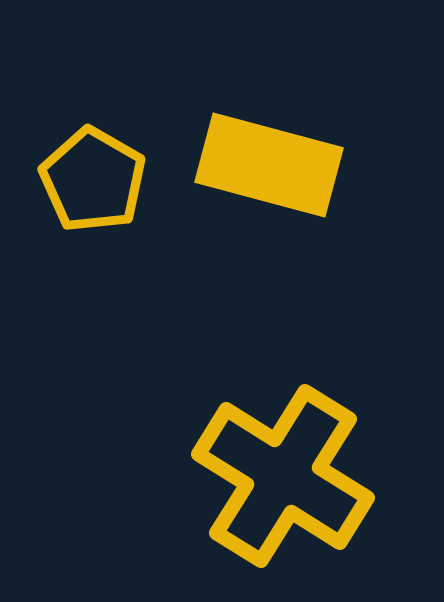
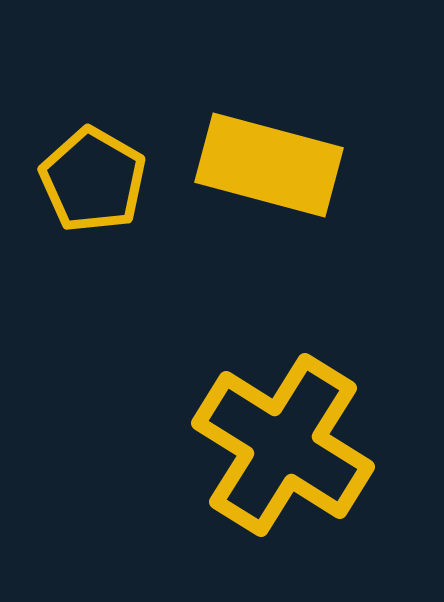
yellow cross: moved 31 px up
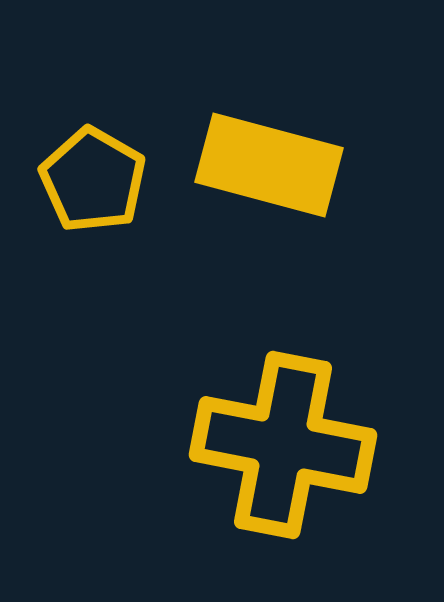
yellow cross: rotated 21 degrees counterclockwise
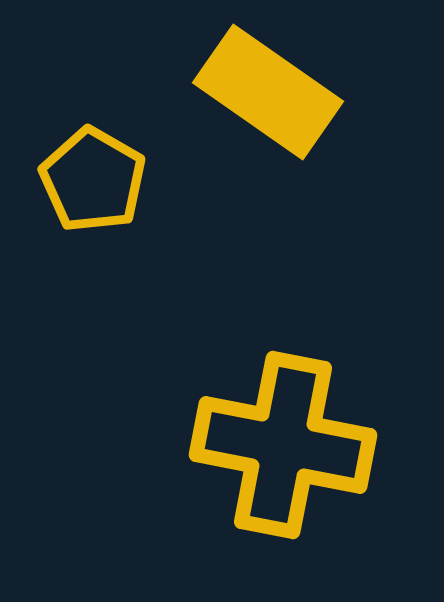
yellow rectangle: moved 1 px left, 73 px up; rotated 20 degrees clockwise
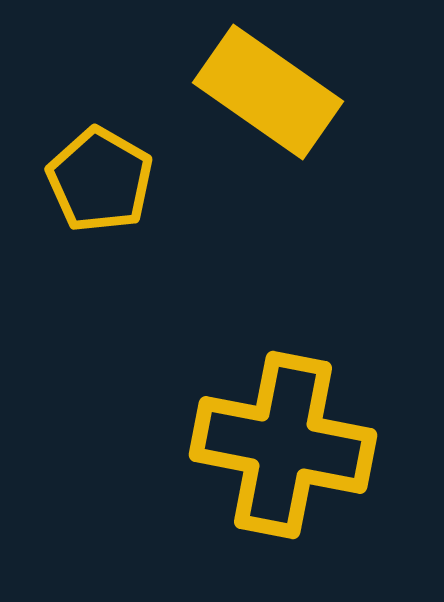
yellow pentagon: moved 7 px right
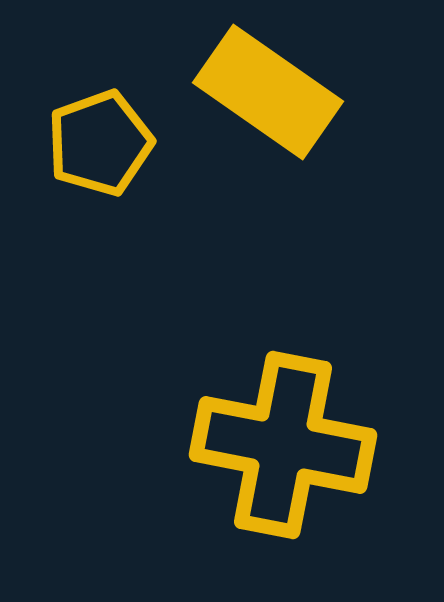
yellow pentagon: moved 37 px up; rotated 22 degrees clockwise
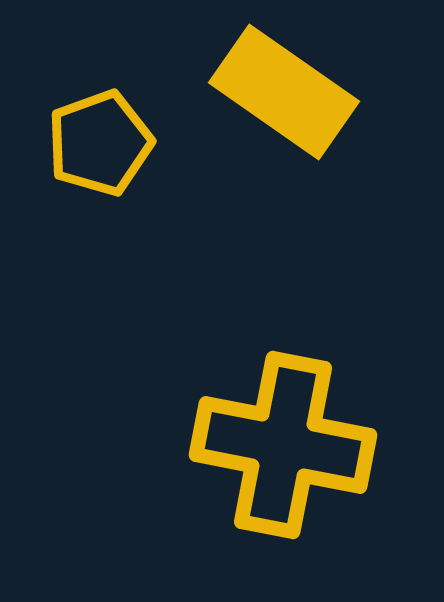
yellow rectangle: moved 16 px right
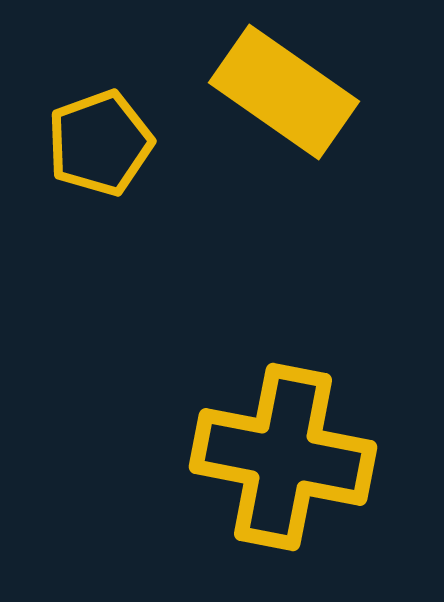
yellow cross: moved 12 px down
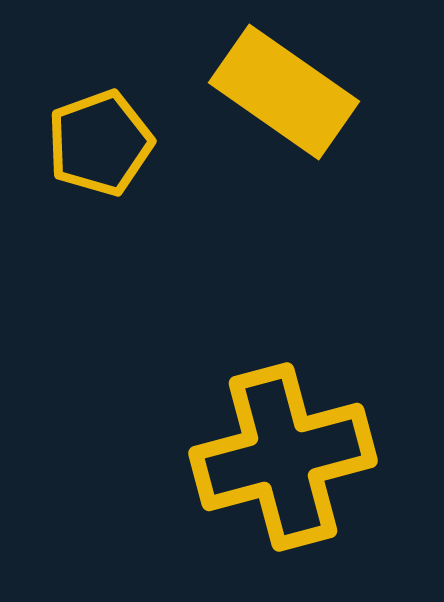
yellow cross: rotated 26 degrees counterclockwise
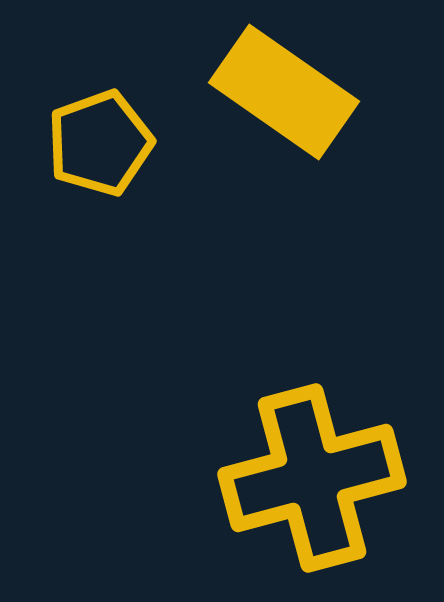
yellow cross: moved 29 px right, 21 px down
